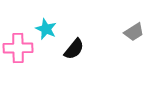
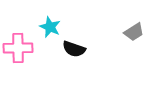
cyan star: moved 4 px right, 2 px up
black semicircle: rotated 70 degrees clockwise
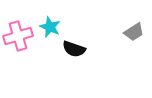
pink cross: moved 12 px up; rotated 16 degrees counterclockwise
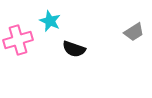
cyan star: moved 6 px up
pink cross: moved 4 px down
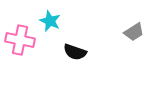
pink cross: moved 2 px right; rotated 28 degrees clockwise
black semicircle: moved 1 px right, 3 px down
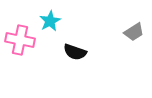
cyan star: rotated 20 degrees clockwise
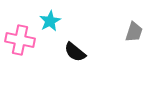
gray trapezoid: rotated 40 degrees counterclockwise
black semicircle: rotated 20 degrees clockwise
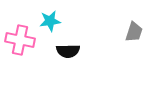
cyan star: rotated 20 degrees clockwise
black semicircle: moved 7 px left, 1 px up; rotated 40 degrees counterclockwise
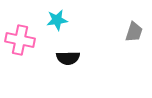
cyan star: moved 7 px right, 1 px up
black semicircle: moved 7 px down
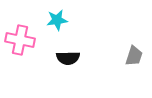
gray trapezoid: moved 24 px down
